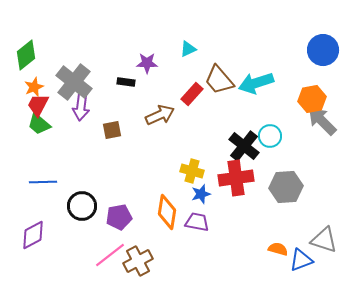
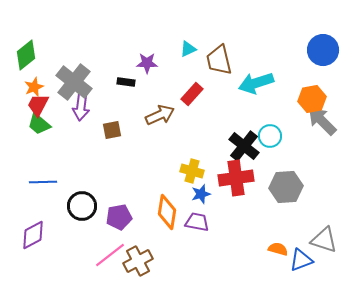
brown trapezoid: moved 20 px up; rotated 28 degrees clockwise
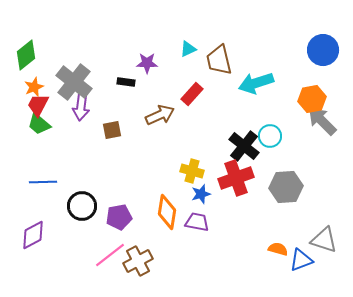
red cross: rotated 12 degrees counterclockwise
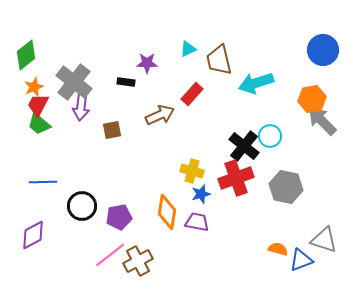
gray hexagon: rotated 16 degrees clockwise
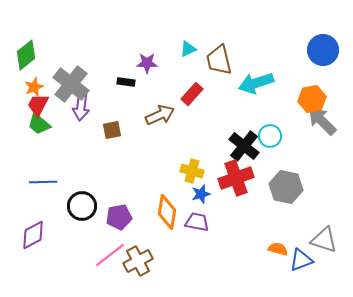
gray cross: moved 3 px left, 2 px down
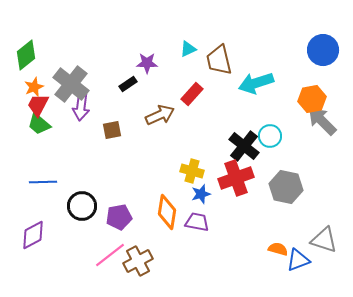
black rectangle: moved 2 px right, 2 px down; rotated 42 degrees counterclockwise
blue triangle: moved 3 px left
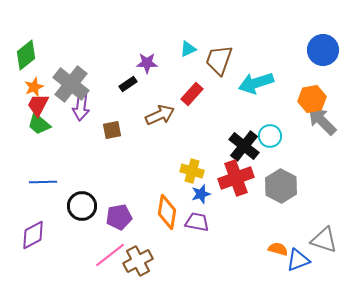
brown trapezoid: rotated 32 degrees clockwise
gray hexagon: moved 5 px left, 1 px up; rotated 16 degrees clockwise
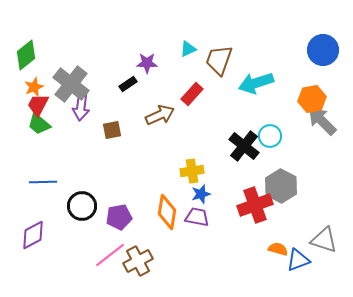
yellow cross: rotated 25 degrees counterclockwise
red cross: moved 19 px right, 27 px down
purple trapezoid: moved 5 px up
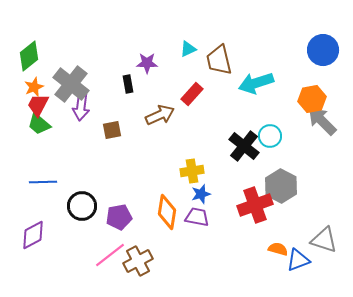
green diamond: moved 3 px right, 1 px down
brown trapezoid: rotated 32 degrees counterclockwise
black rectangle: rotated 66 degrees counterclockwise
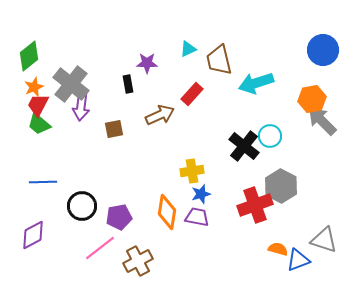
brown square: moved 2 px right, 1 px up
pink line: moved 10 px left, 7 px up
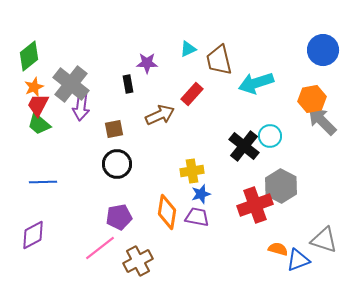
black circle: moved 35 px right, 42 px up
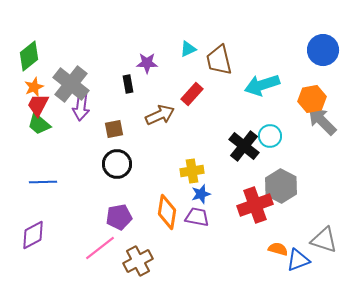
cyan arrow: moved 6 px right, 2 px down
